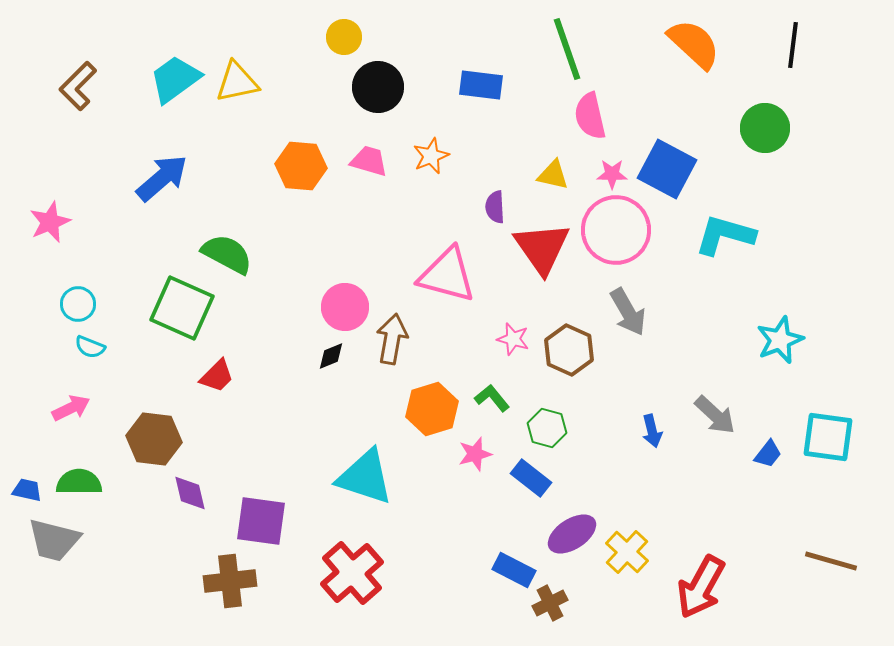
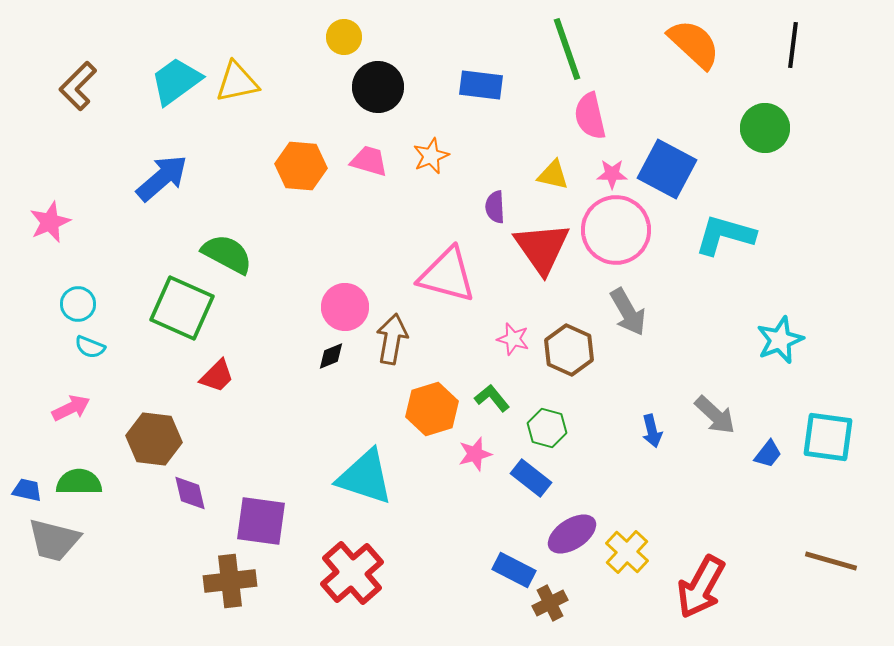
cyan trapezoid at (175, 79): moved 1 px right, 2 px down
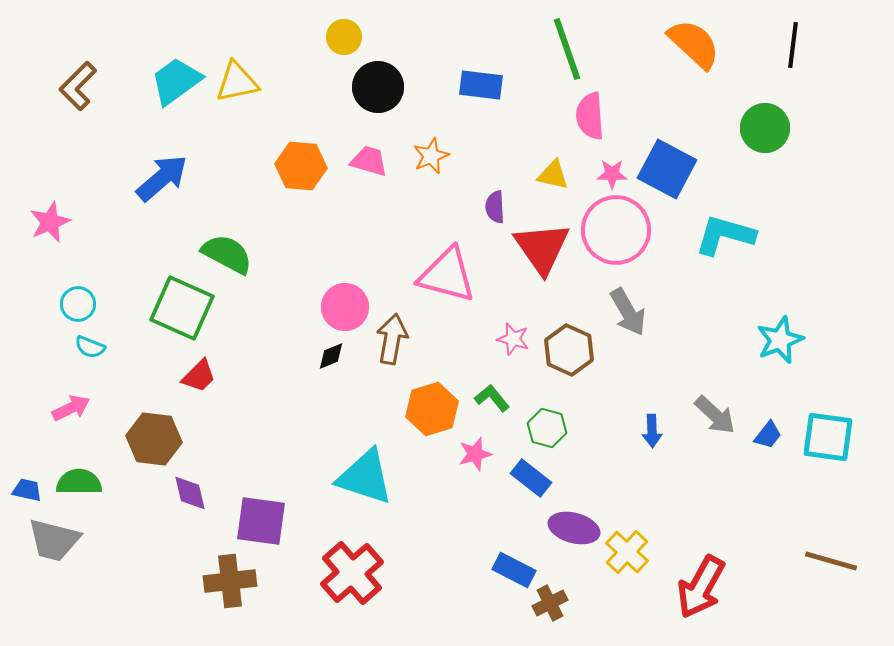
pink semicircle at (590, 116): rotated 9 degrees clockwise
red trapezoid at (217, 376): moved 18 px left
blue arrow at (652, 431): rotated 12 degrees clockwise
blue trapezoid at (768, 454): moved 19 px up
purple ellipse at (572, 534): moved 2 px right, 6 px up; rotated 48 degrees clockwise
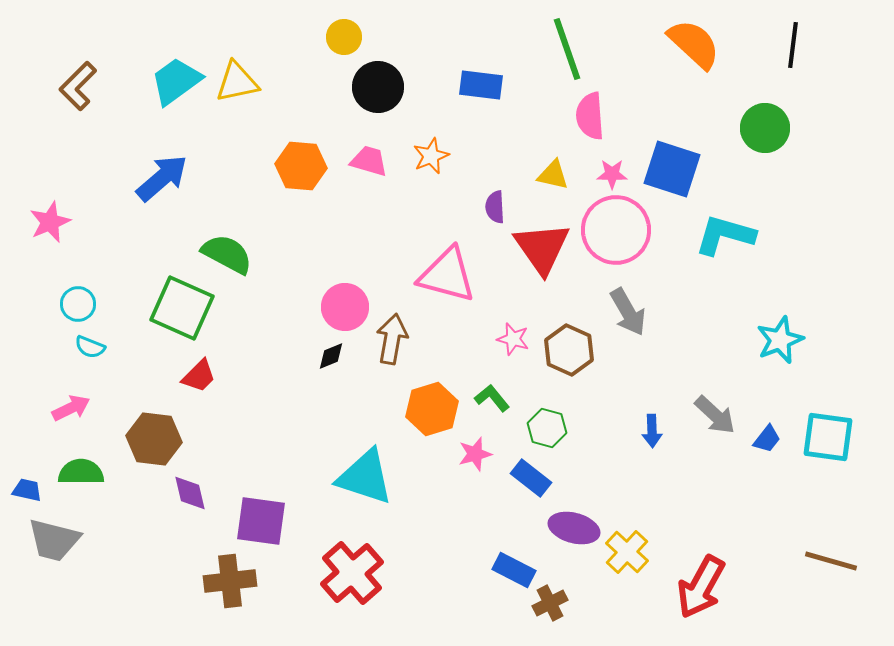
blue square at (667, 169): moved 5 px right; rotated 10 degrees counterclockwise
blue trapezoid at (768, 435): moved 1 px left, 4 px down
green semicircle at (79, 482): moved 2 px right, 10 px up
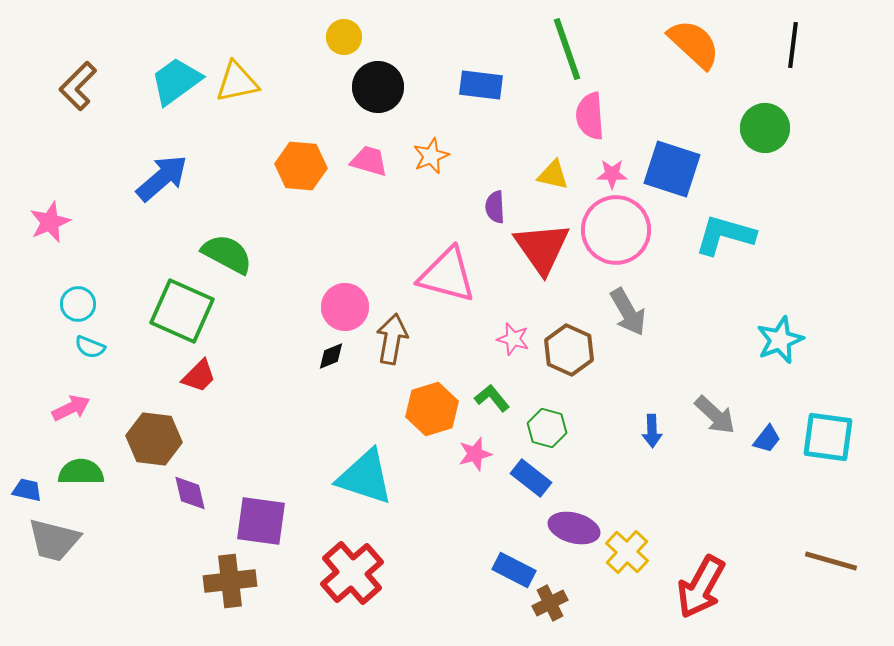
green square at (182, 308): moved 3 px down
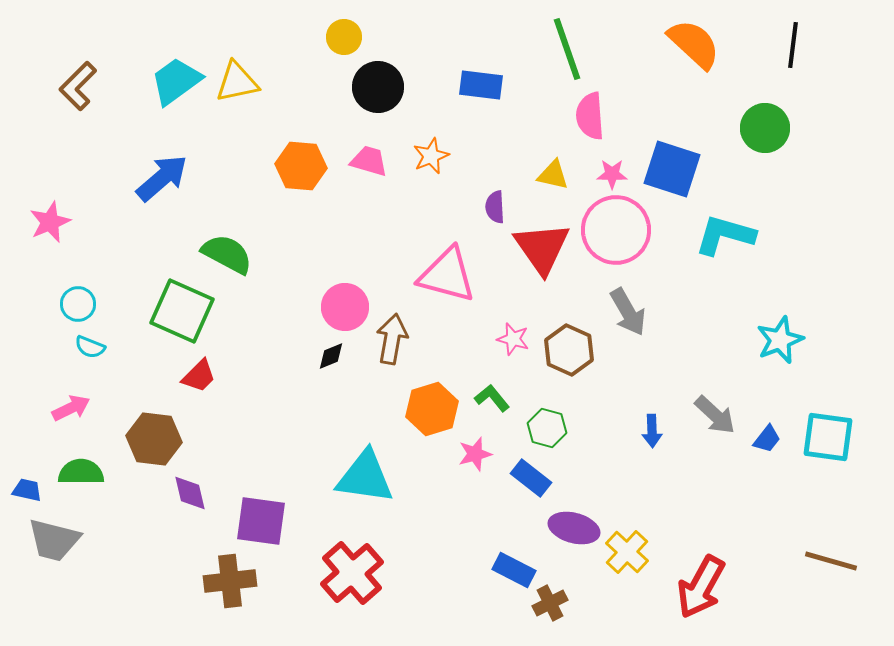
cyan triangle at (365, 477): rotated 10 degrees counterclockwise
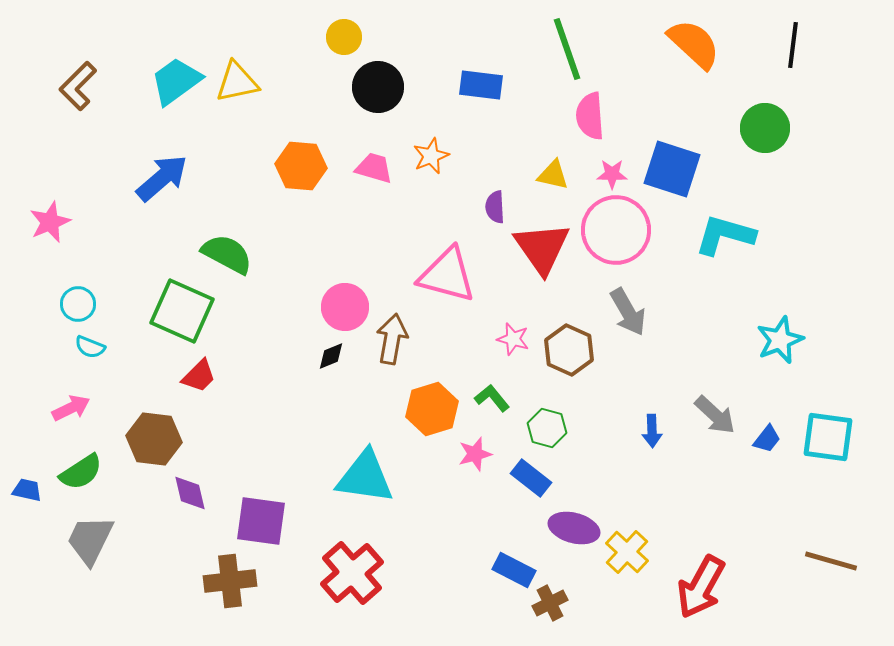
pink trapezoid at (369, 161): moved 5 px right, 7 px down
green semicircle at (81, 472): rotated 147 degrees clockwise
gray trapezoid at (54, 540): moved 36 px right; rotated 102 degrees clockwise
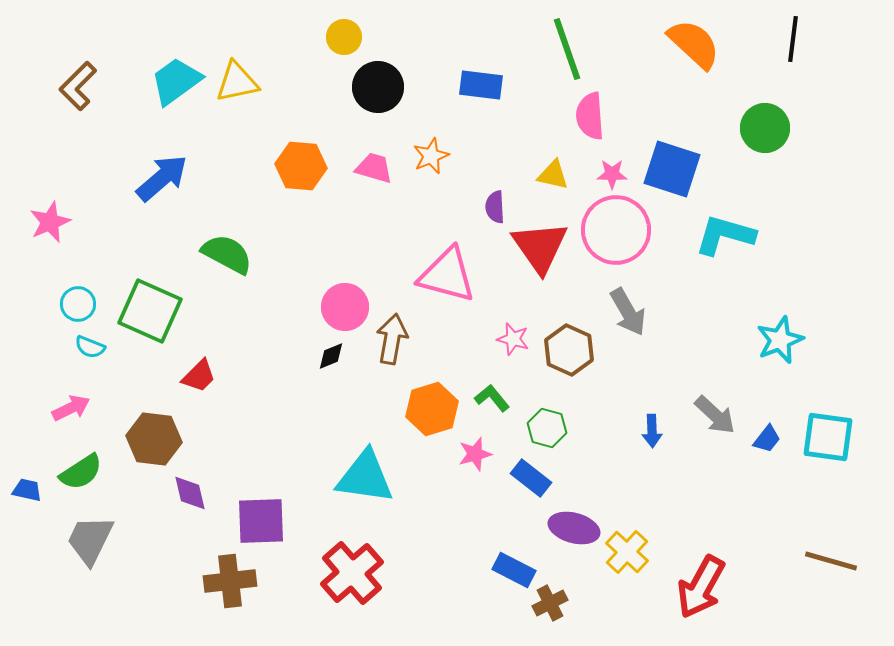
black line at (793, 45): moved 6 px up
red triangle at (542, 248): moved 2 px left, 1 px up
green square at (182, 311): moved 32 px left
purple square at (261, 521): rotated 10 degrees counterclockwise
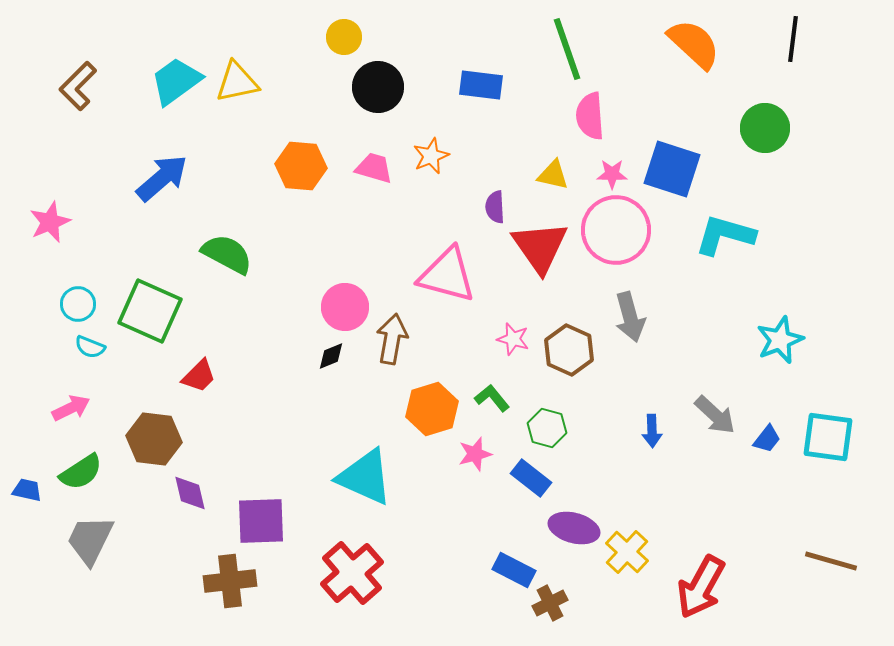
gray arrow at (628, 312): moved 2 px right, 5 px down; rotated 15 degrees clockwise
cyan triangle at (365, 477): rotated 16 degrees clockwise
